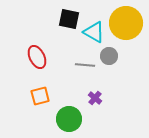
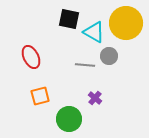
red ellipse: moved 6 px left
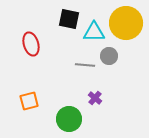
cyan triangle: rotated 30 degrees counterclockwise
red ellipse: moved 13 px up; rotated 10 degrees clockwise
orange square: moved 11 px left, 5 px down
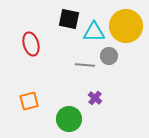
yellow circle: moved 3 px down
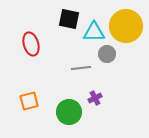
gray circle: moved 2 px left, 2 px up
gray line: moved 4 px left, 3 px down; rotated 12 degrees counterclockwise
purple cross: rotated 24 degrees clockwise
green circle: moved 7 px up
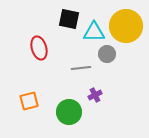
red ellipse: moved 8 px right, 4 px down
purple cross: moved 3 px up
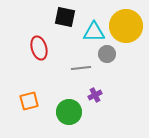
black square: moved 4 px left, 2 px up
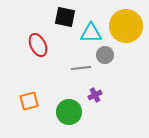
cyan triangle: moved 3 px left, 1 px down
red ellipse: moved 1 px left, 3 px up; rotated 10 degrees counterclockwise
gray circle: moved 2 px left, 1 px down
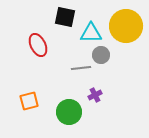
gray circle: moved 4 px left
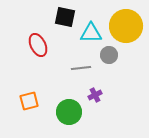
gray circle: moved 8 px right
